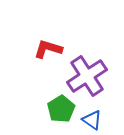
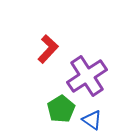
red L-shape: rotated 116 degrees clockwise
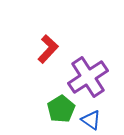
purple cross: moved 1 px right, 1 px down
blue triangle: moved 1 px left
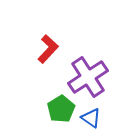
blue triangle: moved 2 px up
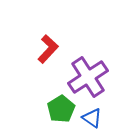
blue triangle: moved 1 px right
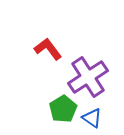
red L-shape: rotated 80 degrees counterclockwise
green pentagon: moved 2 px right
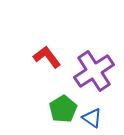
red L-shape: moved 1 px left, 8 px down
purple cross: moved 6 px right, 6 px up
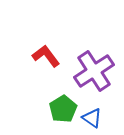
red L-shape: moved 1 px left, 1 px up
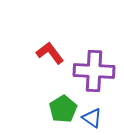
red L-shape: moved 4 px right, 3 px up
purple cross: rotated 36 degrees clockwise
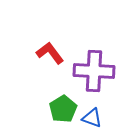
blue triangle: rotated 15 degrees counterclockwise
